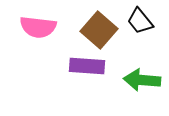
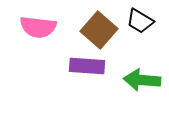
black trapezoid: rotated 20 degrees counterclockwise
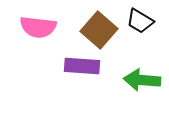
purple rectangle: moved 5 px left
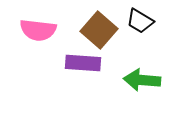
pink semicircle: moved 3 px down
purple rectangle: moved 1 px right, 3 px up
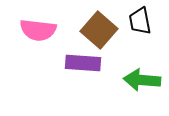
black trapezoid: rotated 48 degrees clockwise
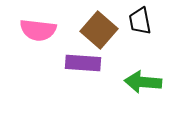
green arrow: moved 1 px right, 2 px down
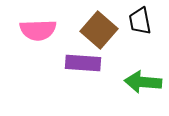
pink semicircle: rotated 9 degrees counterclockwise
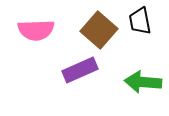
pink semicircle: moved 2 px left
purple rectangle: moved 3 px left, 7 px down; rotated 28 degrees counterclockwise
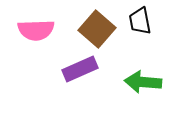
brown square: moved 2 px left, 1 px up
purple rectangle: moved 1 px up
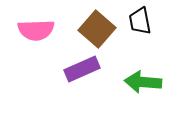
purple rectangle: moved 2 px right
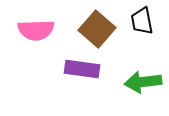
black trapezoid: moved 2 px right
purple rectangle: rotated 32 degrees clockwise
green arrow: rotated 12 degrees counterclockwise
